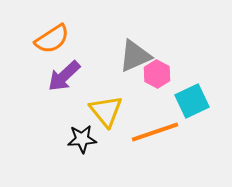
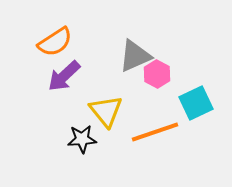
orange semicircle: moved 3 px right, 3 px down
cyan square: moved 4 px right, 2 px down
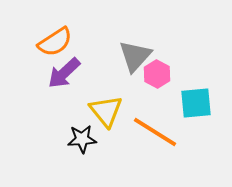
gray triangle: rotated 24 degrees counterclockwise
purple arrow: moved 3 px up
cyan square: rotated 20 degrees clockwise
orange line: rotated 51 degrees clockwise
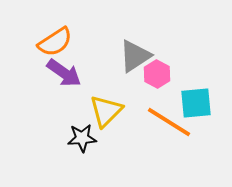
gray triangle: rotated 15 degrees clockwise
purple arrow: rotated 102 degrees counterclockwise
yellow triangle: rotated 24 degrees clockwise
orange line: moved 14 px right, 10 px up
black star: moved 1 px up
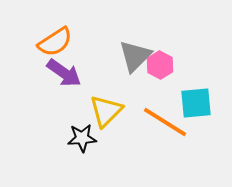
gray triangle: rotated 12 degrees counterclockwise
pink hexagon: moved 3 px right, 9 px up
orange line: moved 4 px left
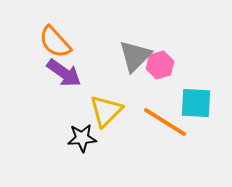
orange semicircle: rotated 81 degrees clockwise
pink hexagon: rotated 16 degrees clockwise
cyan square: rotated 8 degrees clockwise
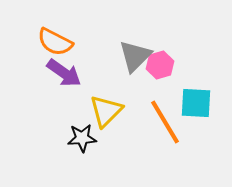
orange semicircle: rotated 21 degrees counterclockwise
orange line: rotated 27 degrees clockwise
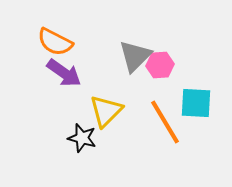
pink hexagon: rotated 12 degrees clockwise
black star: rotated 20 degrees clockwise
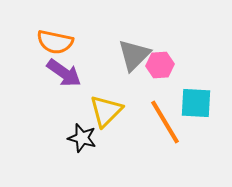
orange semicircle: rotated 15 degrees counterclockwise
gray triangle: moved 1 px left, 1 px up
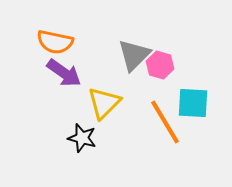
pink hexagon: rotated 20 degrees clockwise
cyan square: moved 3 px left
yellow triangle: moved 2 px left, 8 px up
